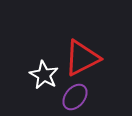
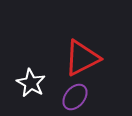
white star: moved 13 px left, 8 px down
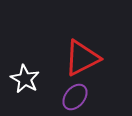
white star: moved 6 px left, 4 px up
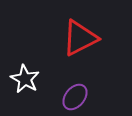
red triangle: moved 2 px left, 20 px up
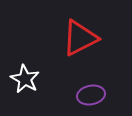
purple ellipse: moved 16 px right, 2 px up; rotated 40 degrees clockwise
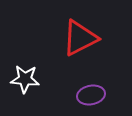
white star: rotated 24 degrees counterclockwise
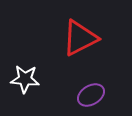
purple ellipse: rotated 20 degrees counterclockwise
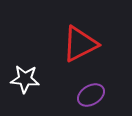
red triangle: moved 6 px down
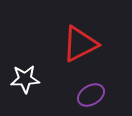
white star: rotated 8 degrees counterclockwise
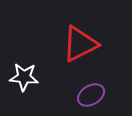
white star: moved 1 px left, 2 px up; rotated 8 degrees clockwise
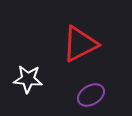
white star: moved 4 px right, 2 px down
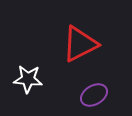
purple ellipse: moved 3 px right
